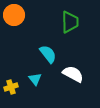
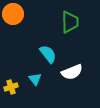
orange circle: moved 1 px left, 1 px up
white semicircle: moved 1 px left, 2 px up; rotated 130 degrees clockwise
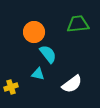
orange circle: moved 21 px right, 18 px down
green trapezoid: moved 8 px right, 2 px down; rotated 95 degrees counterclockwise
white semicircle: moved 12 px down; rotated 15 degrees counterclockwise
cyan triangle: moved 3 px right, 5 px up; rotated 40 degrees counterclockwise
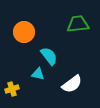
orange circle: moved 10 px left
cyan semicircle: moved 1 px right, 2 px down
yellow cross: moved 1 px right, 2 px down
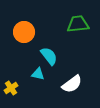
yellow cross: moved 1 px left, 1 px up; rotated 16 degrees counterclockwise
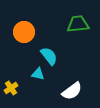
white semicircle: moved 7 px down
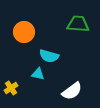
green trapezoid: rotated 10 degrees clockwise
cyan semicircle: rotated 144 degrees clockwise
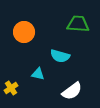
cyan semicircle: moved 11 px right
